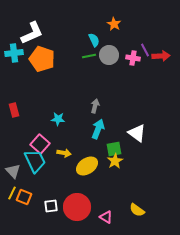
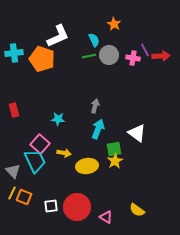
white L-shape: moved 26 px right, 3 px down
yellow ellipse: rotated 25 degrees clockwise
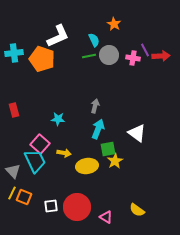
green square: moved 6 px left
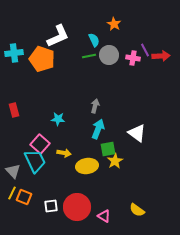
pink triangle: moved 2 px left, 1 px up
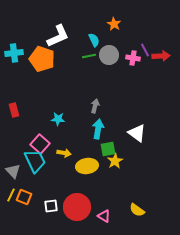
cyan arrow: rotated 12 degrees counterclockwise
yellow line: moved 1 px left, 2 px down
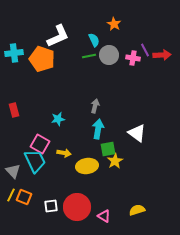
red arrow: moved 1 px right, 1 px up
cyan star: rotated 16 degrees counterclockwise
pink square: rotated 12 degrees counterclockwise
yellow semicircle: rotated 126 degrees clockwise
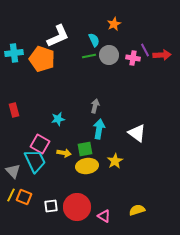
orange star: rotated 16 degrees clockwise
cyan arrow: moved 1 px right
green square: moved 23 px left
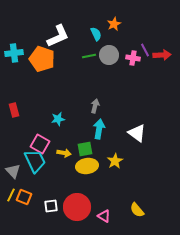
cyan semicircle: moved 2 px right, 6 px up
yellow semicircle: rotated 112 degrees counterclockwise
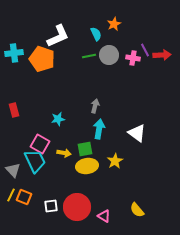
gray triangle: moved 1 px up
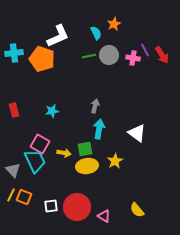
cyan semicircle: moved 1 px up
red arrow: rotated 60 degrees clockwise
cyan star: moved 6 px left, 8 px up
